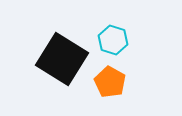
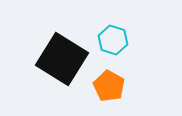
orange pentagon: moved 1 px left, 4 px down
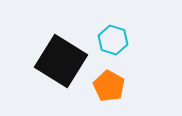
black square: moved 1 px left, 2 px down
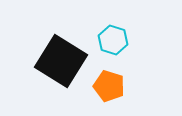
orange pentagon: rotated 12 degrees counterclockwise
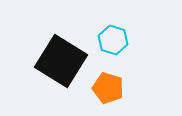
orange pentagon: moved 1 px left, 2 px down
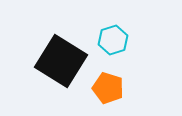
cyan hexagon: rotated 24 degrees clockwise
